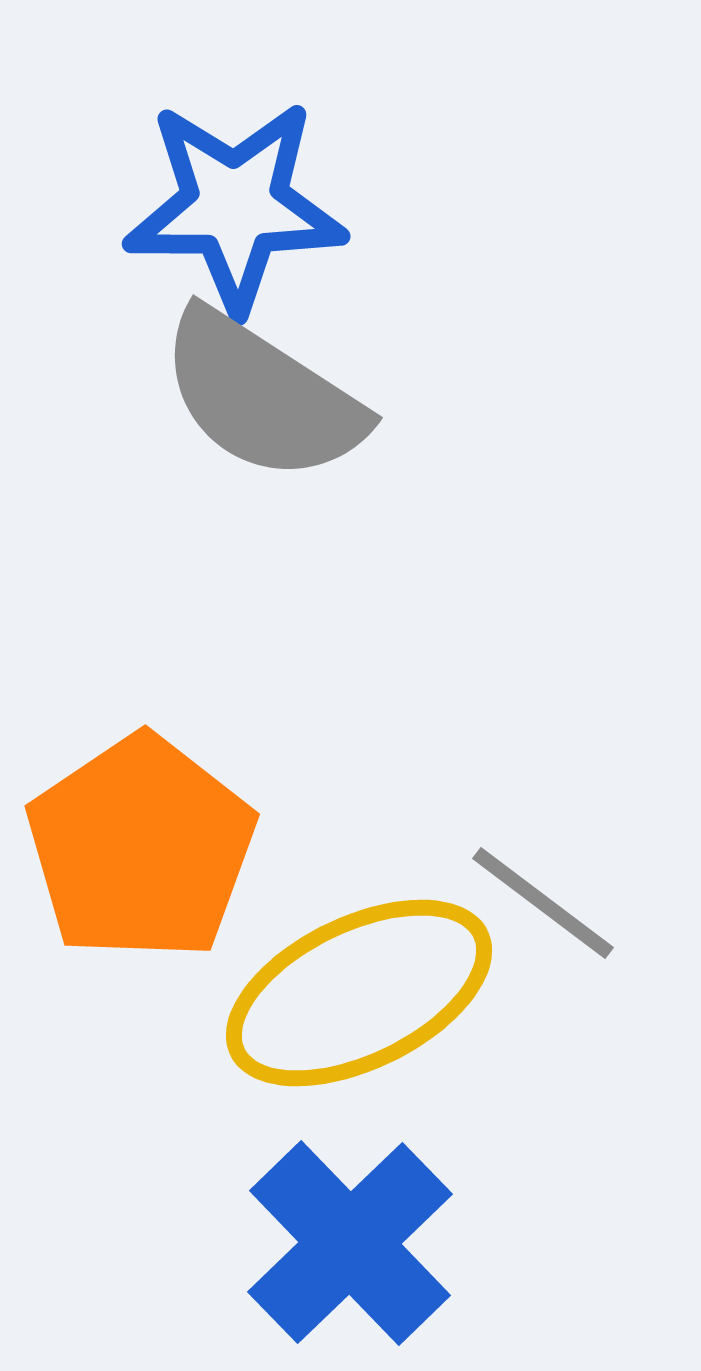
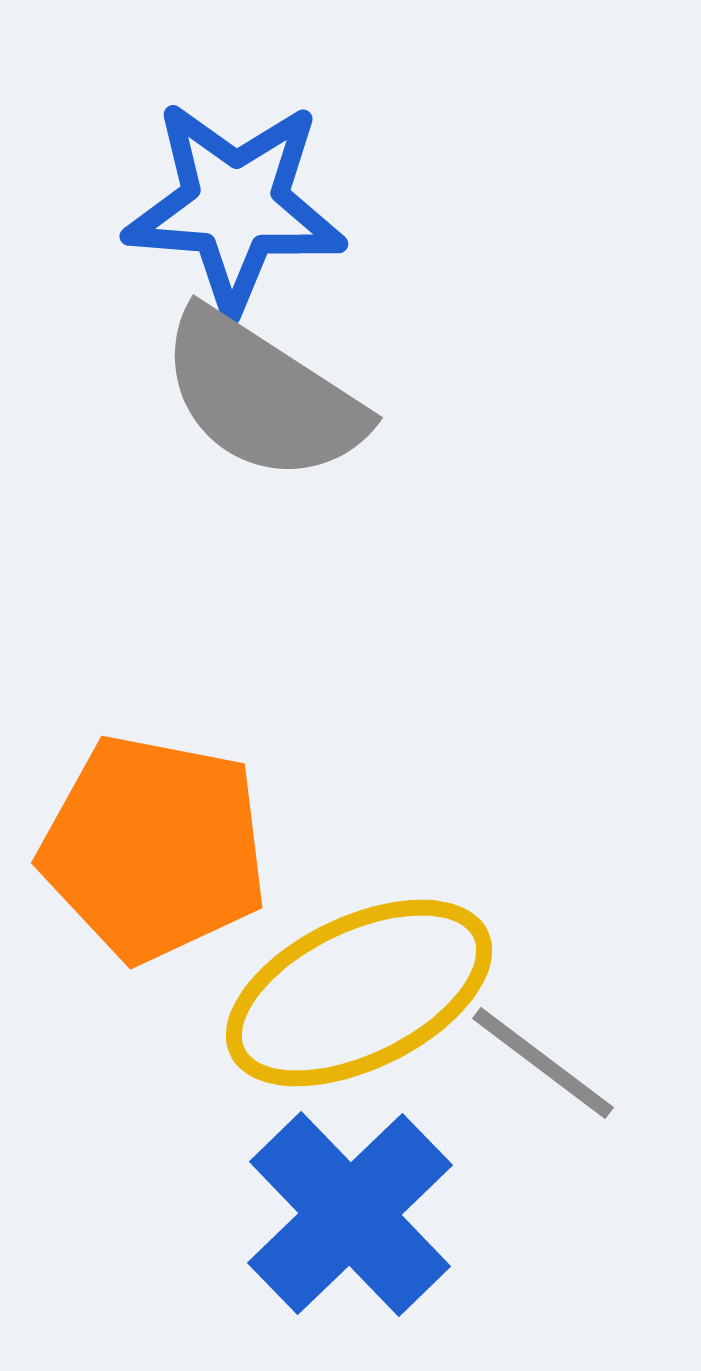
blue star: rotated 4 degrees clockwise
orange pentagon: moved 13 px right; rotated 27 degrees counterclockwise
gray line: moved 160 px down
blue cross: moved 29 px up
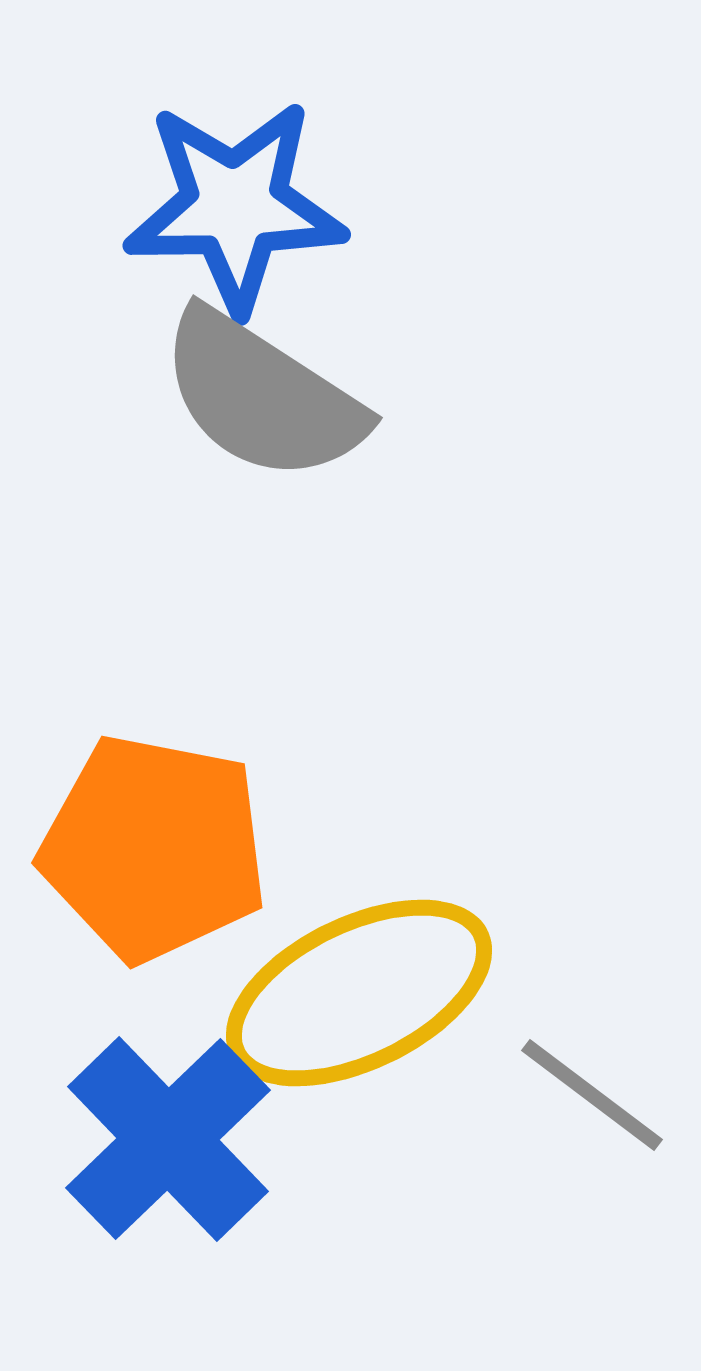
blue star: rotated 5 degrees counterclockwise
gray line: moved 49 px right, 32 px down
blue cross: moved 182 px left, 75 px up
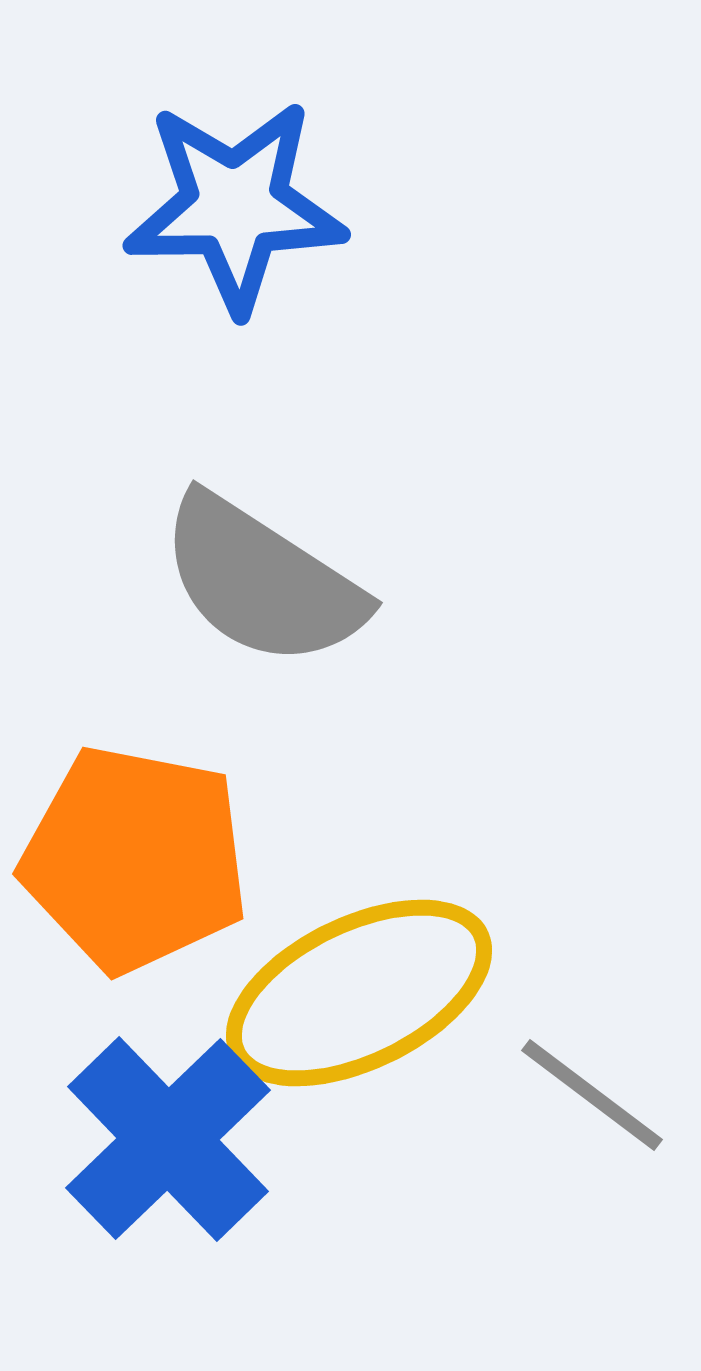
gray semicircle: moved 185 px down
orange pentagon: moved 19 px left, 11 px down
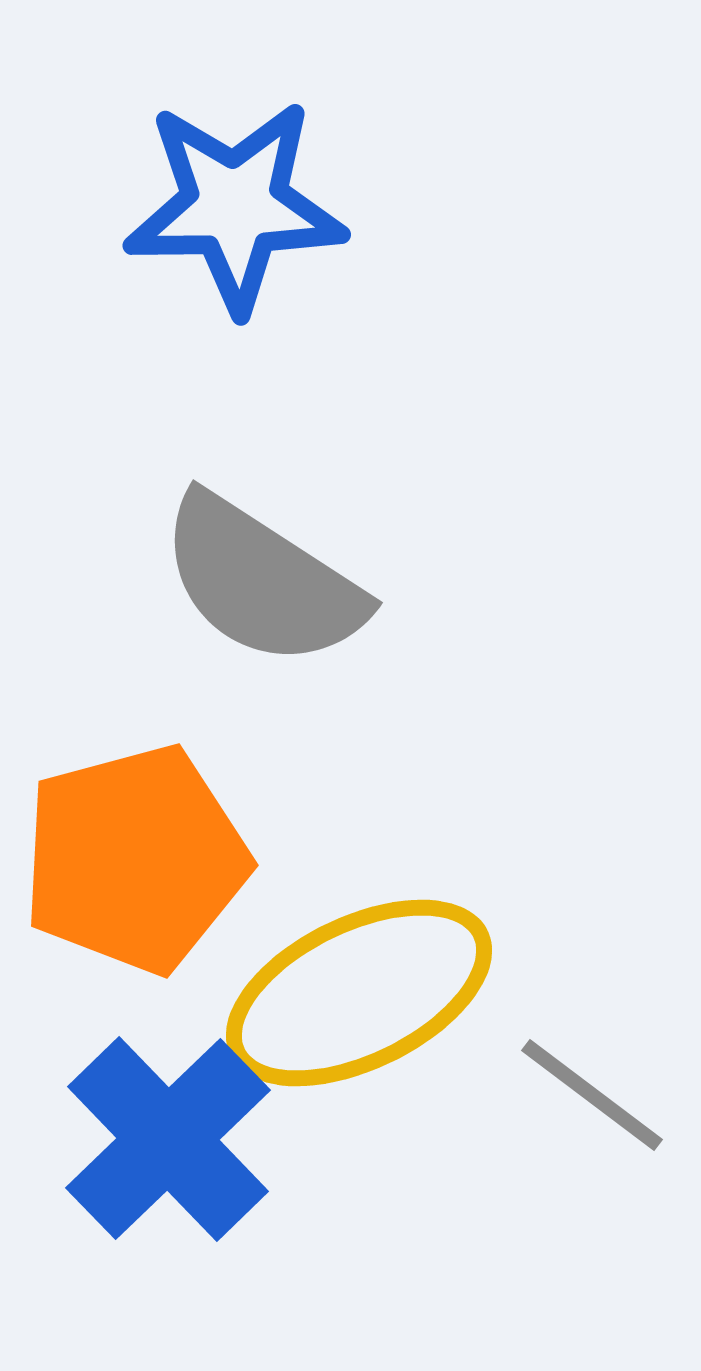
orange pentagon: rotated 26 degrees counterclockwise
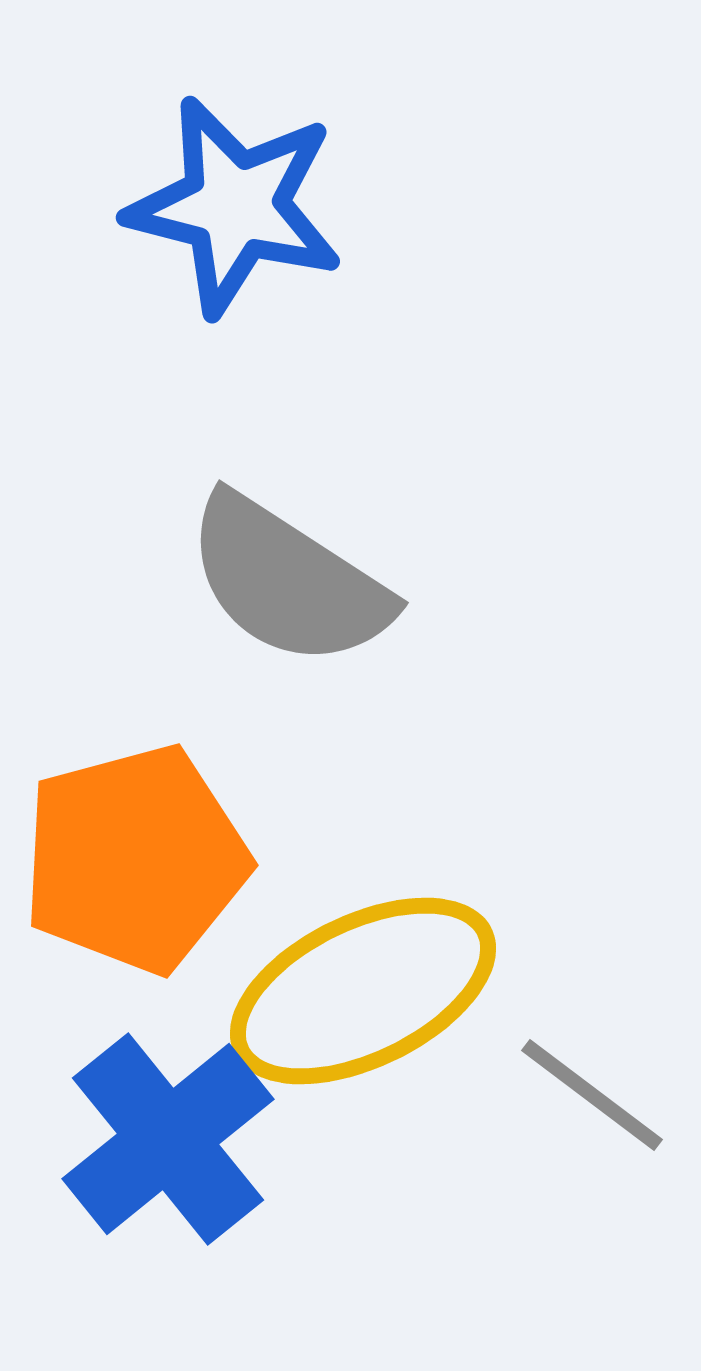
blue star: rotated 15 degrees clockwise
gray semicircle: moved 26 px right
yellow ellipse: moved 4 px right, 2 px up
blue cross: rotated 5 degrees clockwise
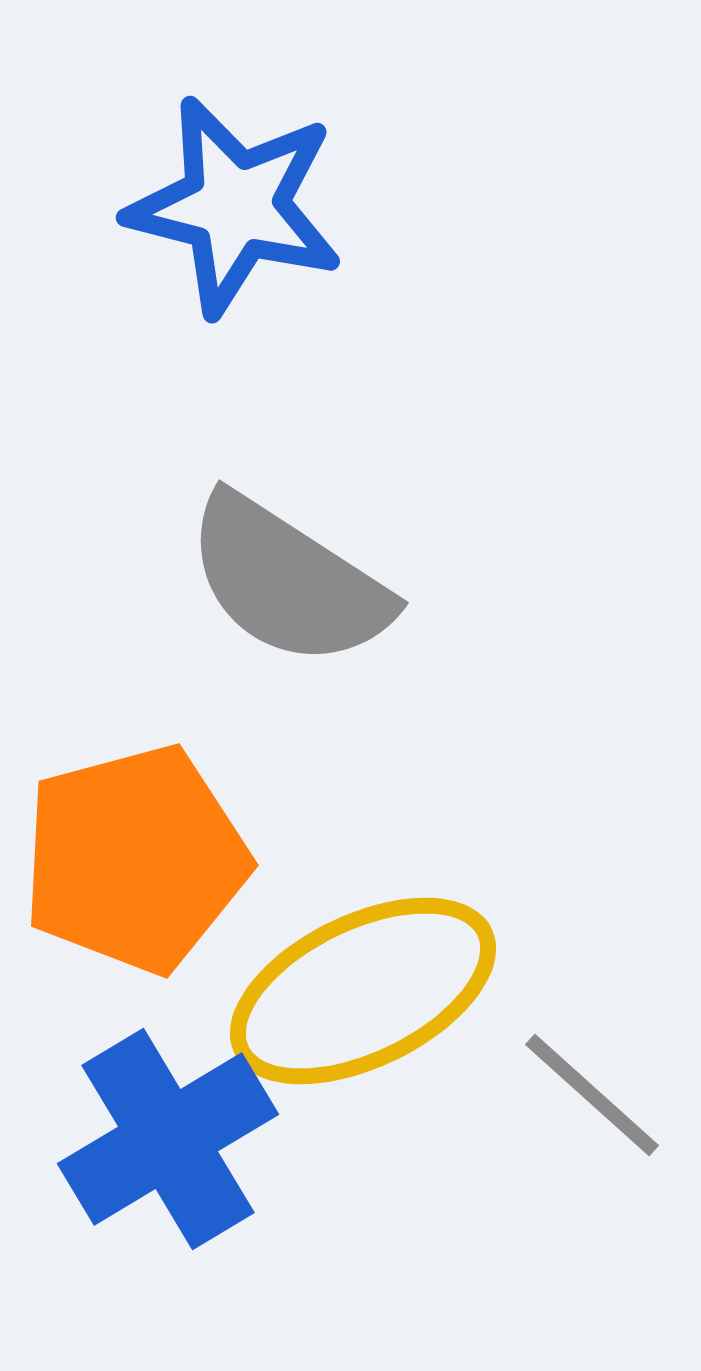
gray line: rotated 5 degrees clockwise
blue cross: rotated 8 degrees clockwise
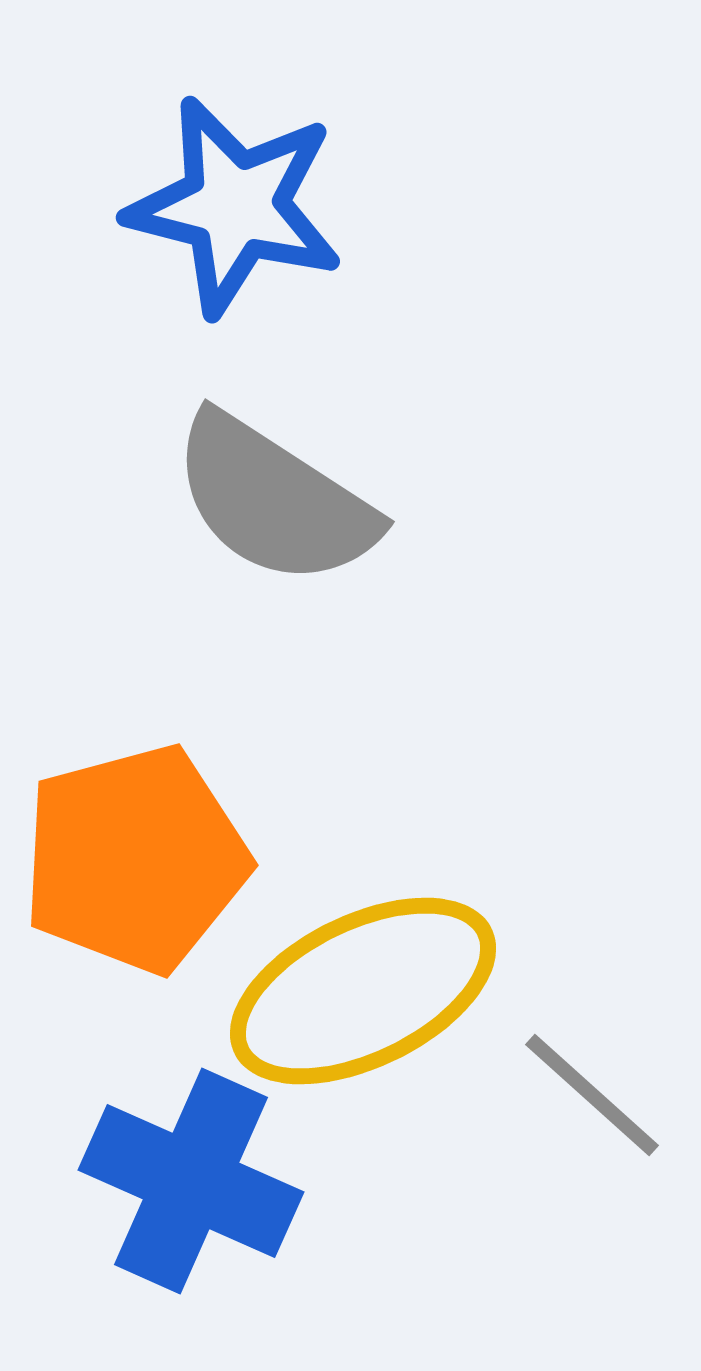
gray semicircle: moved 14 px left, 81 px up
blue cross: moved 23 px right, 42 px down; rotated 35 degrees counterclockwise
